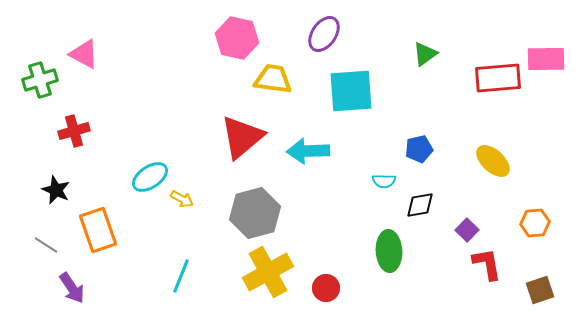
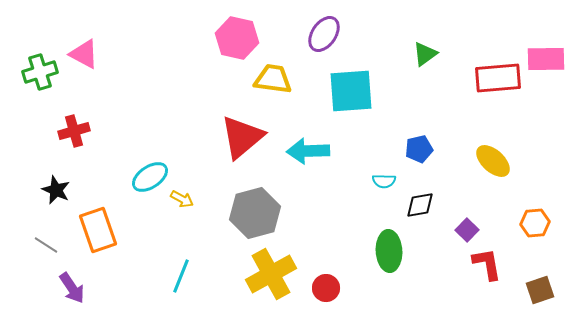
green cross: moved 8 px up
yellow cross: moved 3 px right, 2 px down
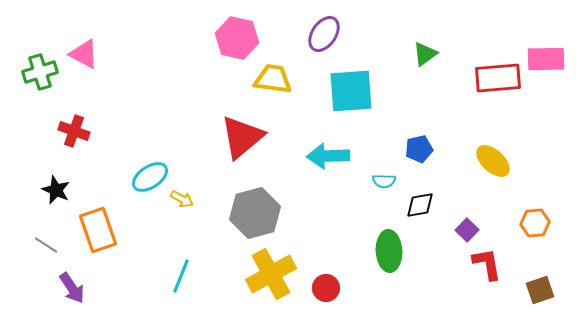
red cross: rotated 36 degrees clockwise
cyan arrow: moved 20 px right, 5 px down
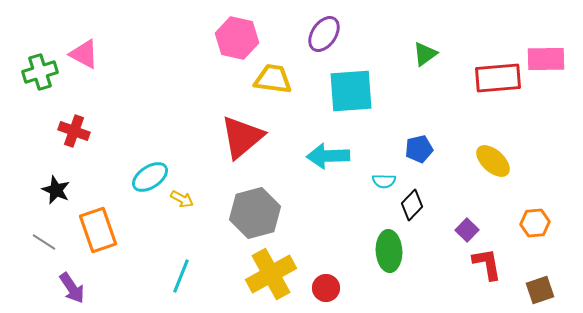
black diamond: moved 8 px left; rotated 36 degrees counterclockwise
gray line: moved 2 px left, 3 px up
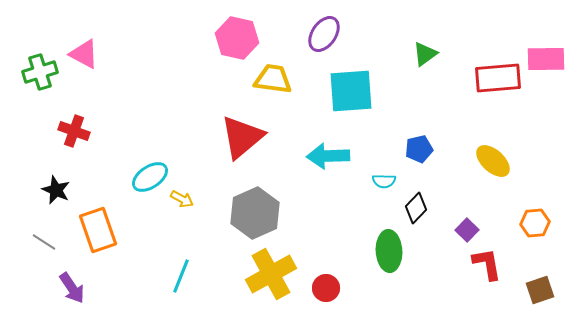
black diamond: moved 4 px right, 3 px down
gray hexagon: rotated 9 degrees counterclockwise
